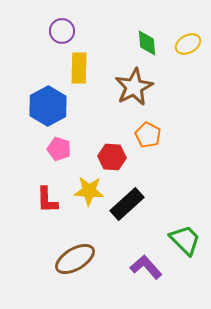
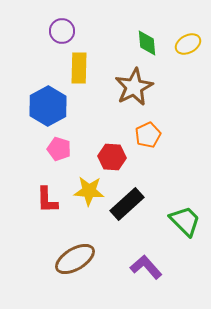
orange pentagon: rotated 20 degrees clockwise
green trapezoid: moved 19 px up
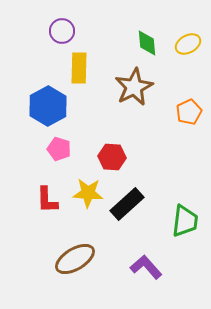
orange pentagon: moved 41 px right, 23 px up
yellow star: moved 1 px left, 2 px down
green trapezoid: rotated 52 degrees clockwise
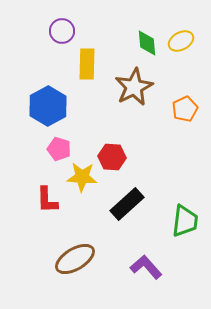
yellow ellipse: moved 7 px left, 3 px up
yellow rectangle: moved 8 px right, 4 px up
orange pentagon: moved 4 px left, 3 px up
yellow star: moved 6 px left, 16 px up
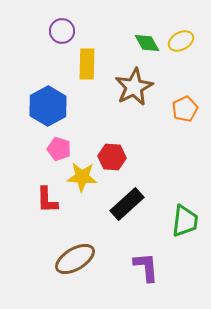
green diamond: rotated 24 degrees counterclockwise
purple L-shape: rotated 36 degrees clockwise
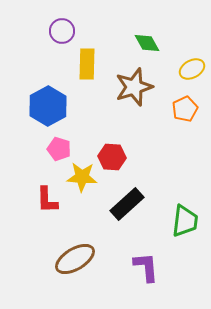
yellow ellipse: moved 11 px right, 28 px down
brown star: rotated 9 degrees clockwise
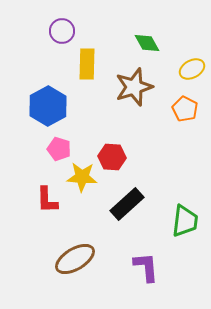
orange pentagon: rotated 20 degrees counterclockwise
